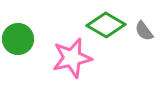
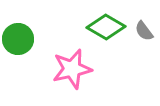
green diamond: moved 2 px down
pink star: moved 11 px down
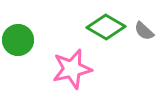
gray semicircle: rotated 10 degrees counterclockwise
green circle: moved 1 px down
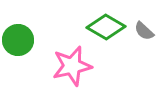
pink star: moved 3 px up
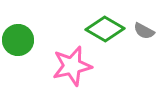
green diamond: moved 1 px left, 2 px down
gray semicircle: rotated 15 degrees counterclockwise
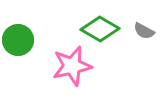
green diamond: moved 5 px left
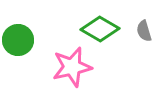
gray semicircle: rotated 45 degrees clockwise
pink star: moved 1 px down
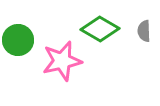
gray semicircle: rotated 15 degrees clockwise
pink star: moved 10 px left, 6 px up
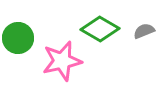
gray semicircle: rotated 70 degrees clockwise
green circle: moved 2 px up
